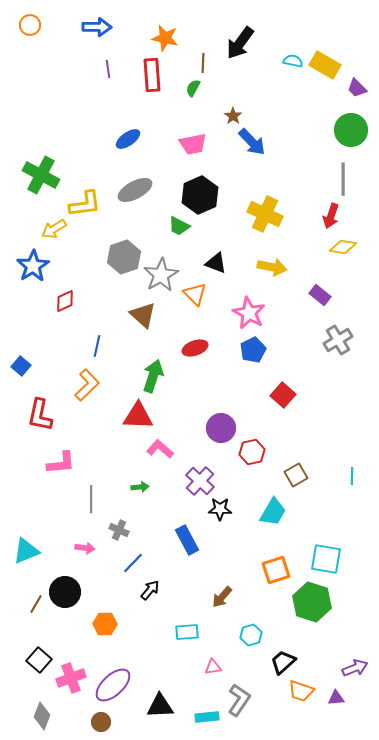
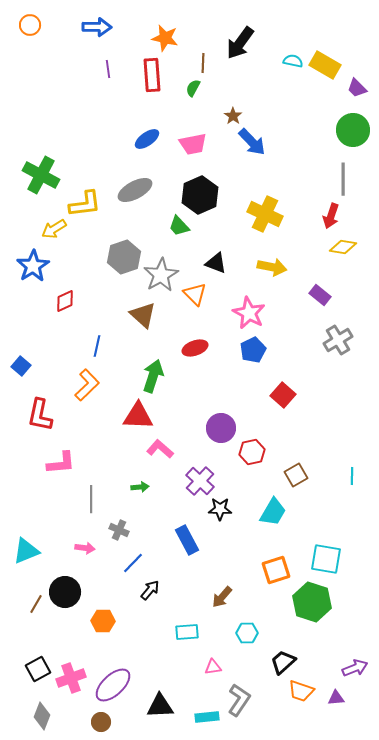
green circle at (351, 130): moved 2 px right
blue ellipse at (128, 139): moved 19 px right
green trapezoid at (179, 226): rotated 20 degrees clockwise
orange hexagon at (105, 624): moved 2 px left, 3 px up
cyan hexagon at (251, 635): moved 4 px left, 2 px up; rotated 15 degrees clockwise
black square at (39, 660): moved 1 px left, 9 px down; rotated 20 degrees clockwise
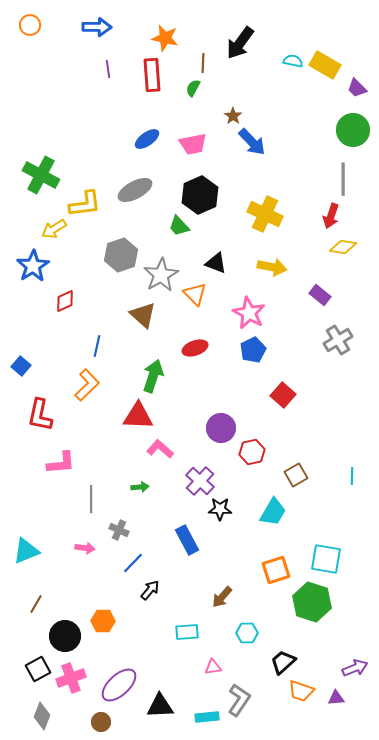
gray hexagon at (124, 257): moved 3 px left, 2 px up
black circle at (65, 592): moved 44 px down
purple ellipse at (113, 685): moved 6 px right
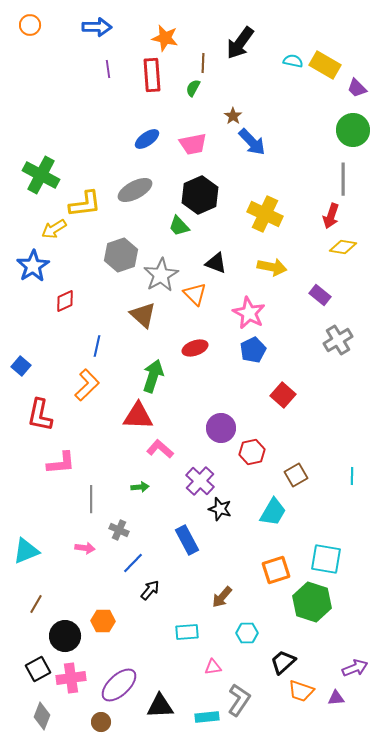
black star at (220, 509): rotated 15 degrees clockwise
pink cross at (71, 678): rotated 12 degrees clockwise
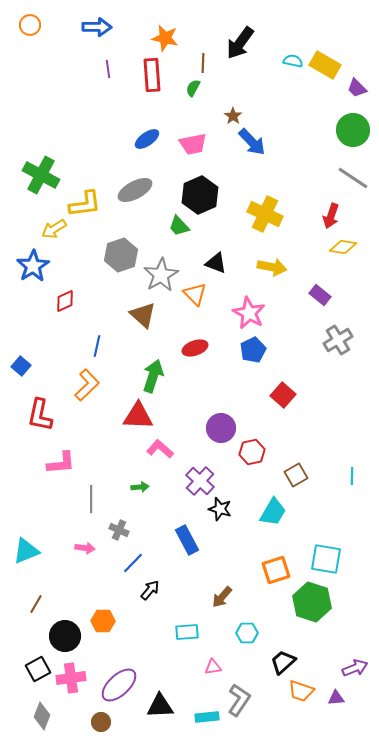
gray line at (343, 179): moved 10 px right, 1 px up; rotated 56 degrees counterclockwise
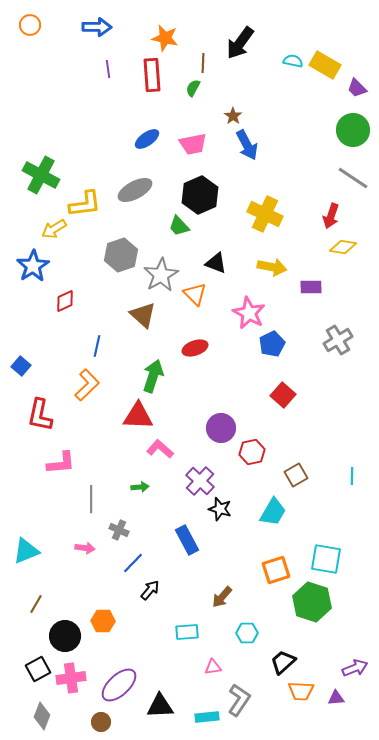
blue arrow at (252, 142): moved 5 px left, 3 px down; rotated 16 degrees clockwise
purple rectangle at (320, 295): moved 9 px left, 8 px up; rotated 40 degrees counterclockwise
blue pentagon at (253, 350): moved 19 px right, 6 px up
orange trapezoid at (301, 691): rotated 16 degrees counterclockwise
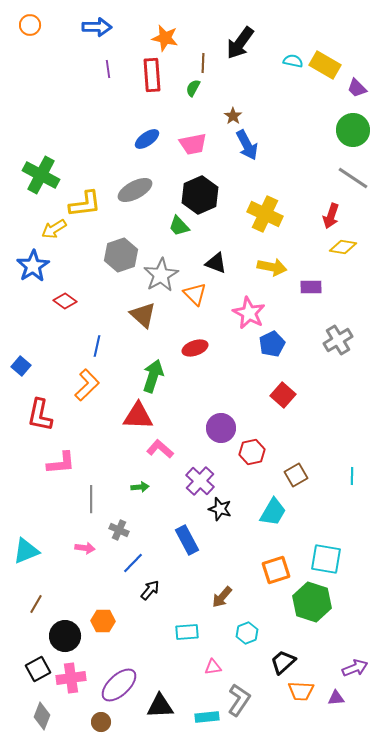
red diamond at (65, 301): rotated 60 degrees clockwise
cyan hexagon at (247, 633): rotated 20 degrees counterclockwise
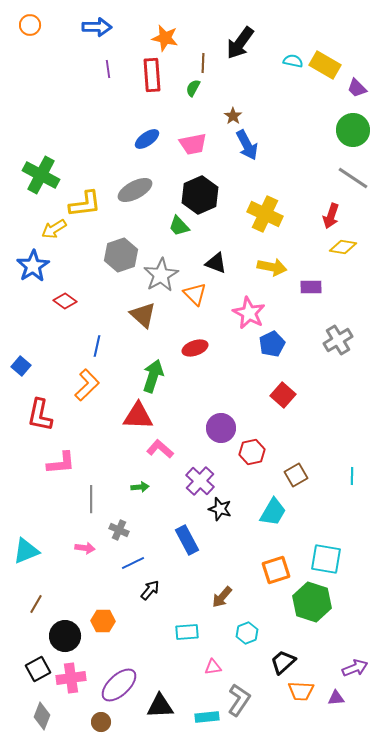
blue line at (133, 563): rotated 20 degrees clockwise
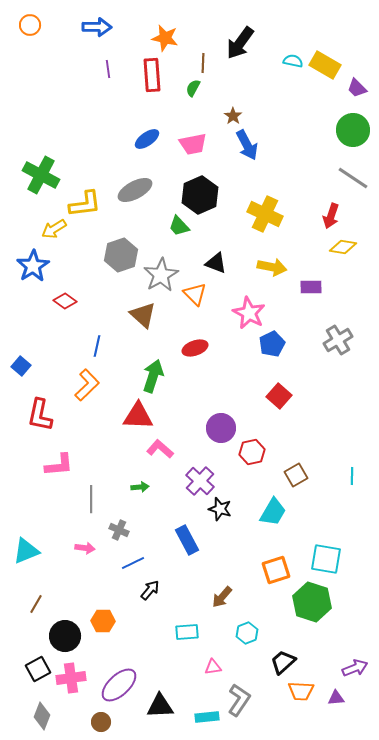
red square at (283, 395): moved 4 px left, 1 px down
pink L-shape at (61, 463): moved 2 px left, 2 px down
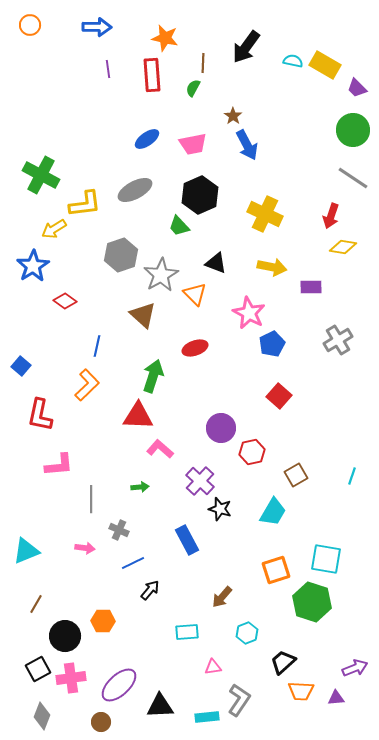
black arrow at (240, 43): moved 6 px right, 4 px down
cyan line at (352, 476): rotated 18 degrees clockwise
